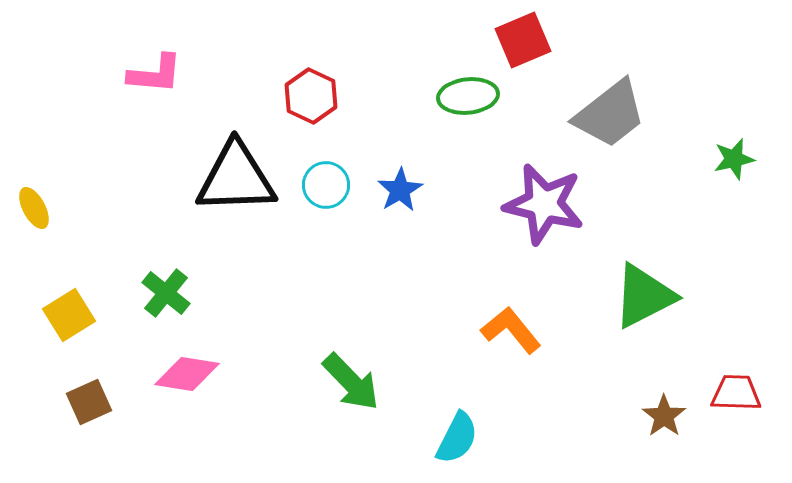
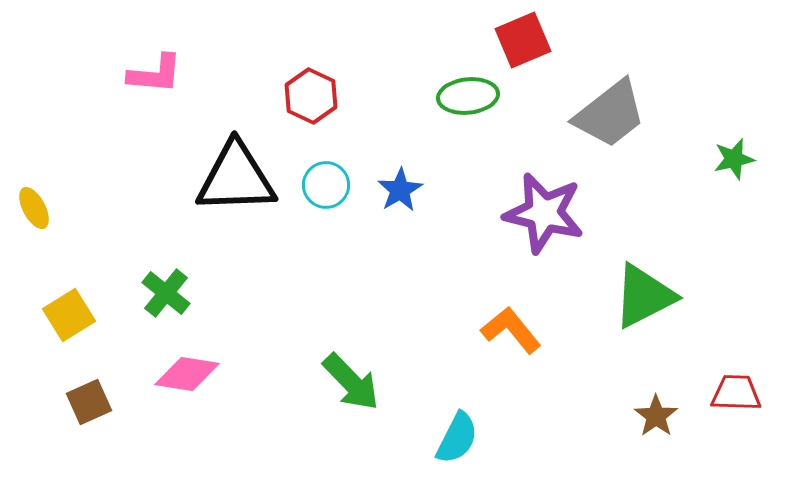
purple star: moved 9 px down
brown star: moved 8 px left
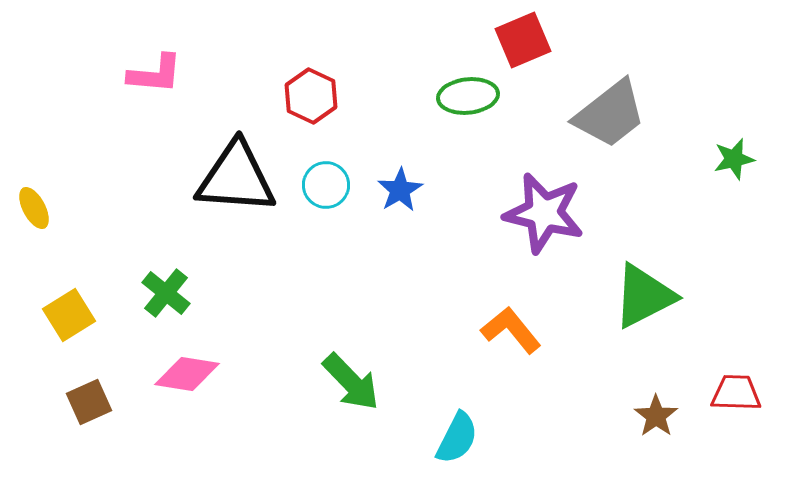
black triangle: rotated 6 degrees clockwise
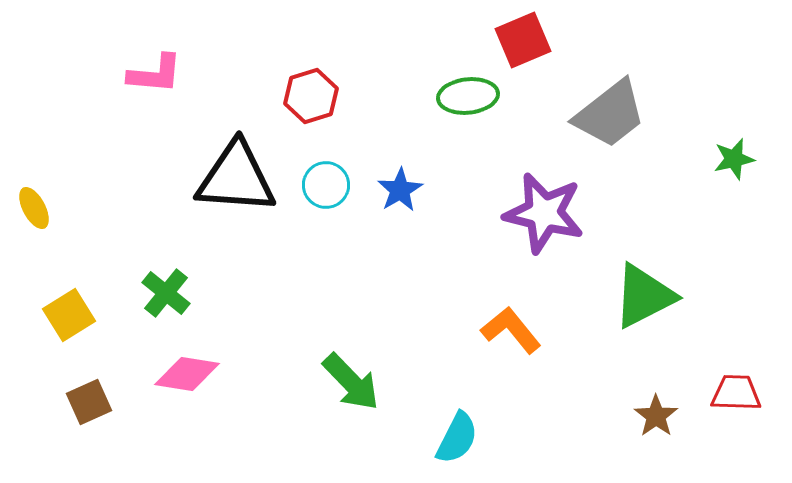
red hexagon: rotated 18 degrees clockwise
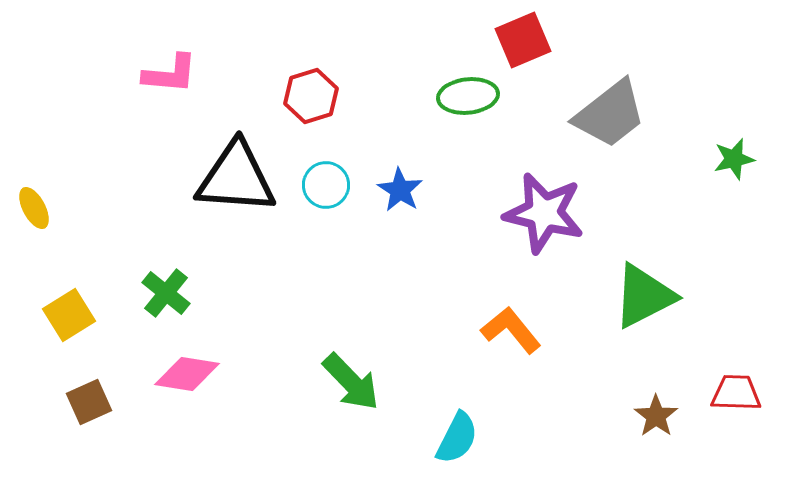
pink L-shape: moved 15 px right
blue star: rotated 9 degrees counterclockwise
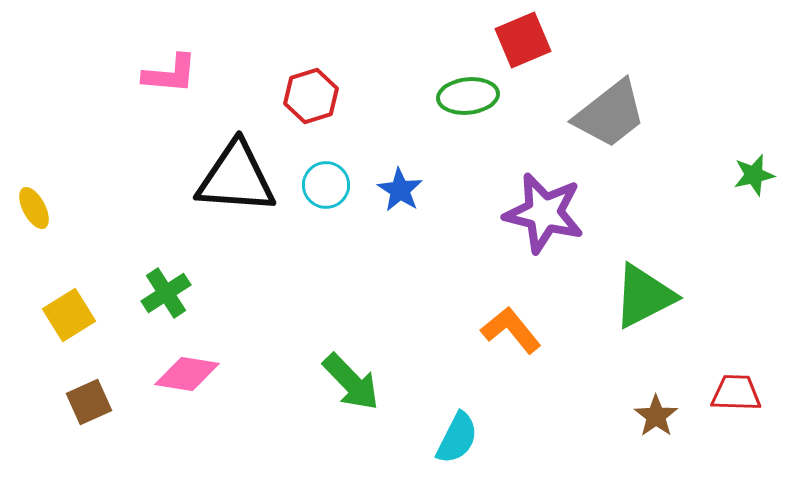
green star: moved 20 px right, 16 px down
green cross: rotated 18 degrees clockwise
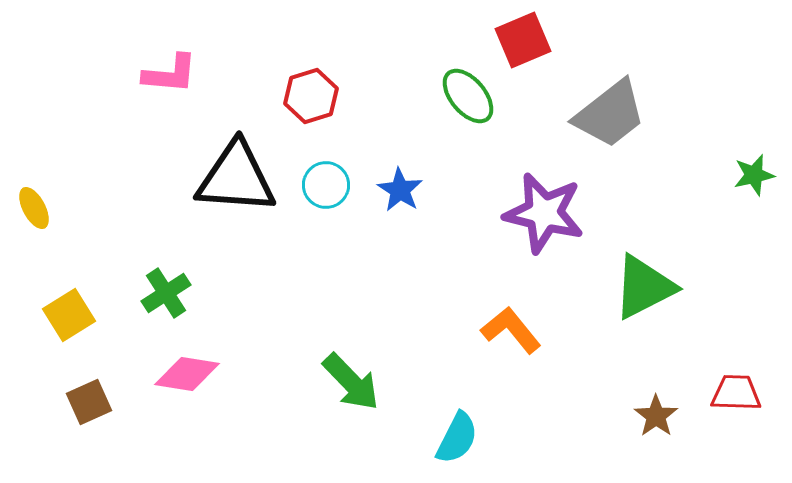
green ellipse: rotated 56 degrees clockwise
green triangle: moved 9 px up
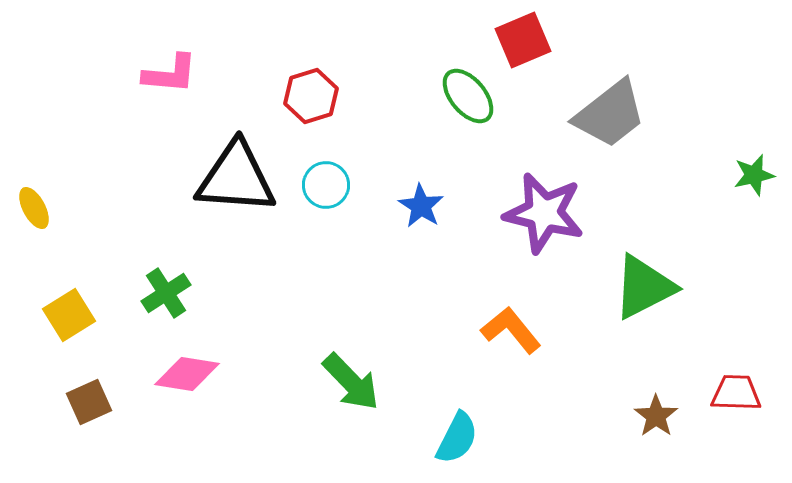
blue star: moved 21 px right, 16 px down
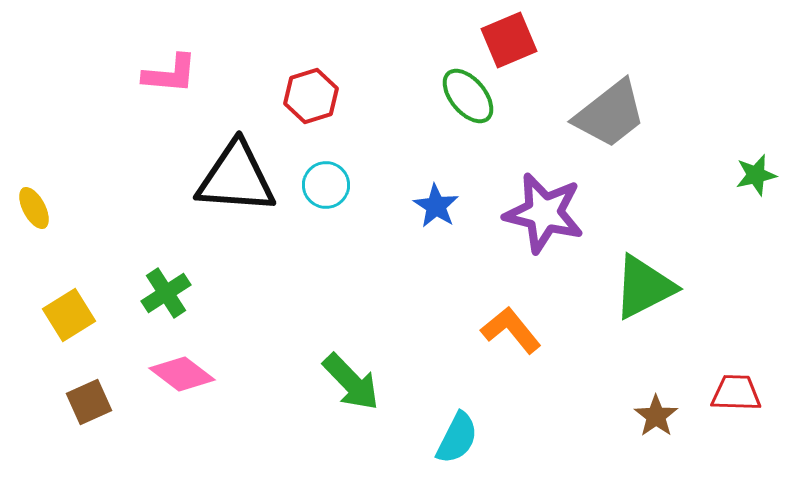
red square: moved 14 px left
green star: moved 2 px right
blue star: moved 15 px right
pink diamond: moved 5 px left; rotated 28 degrees clockwise
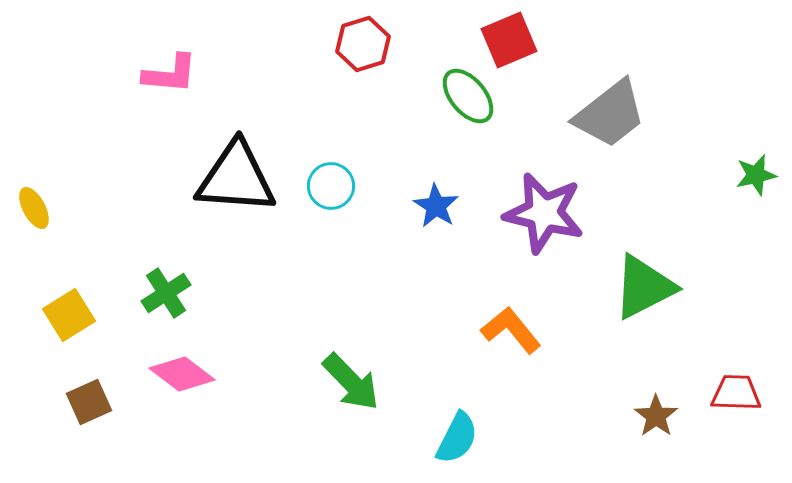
red hexagon: moved 52 px right, 52 px up
cyan circle: moved 5 px right, 1 px down
